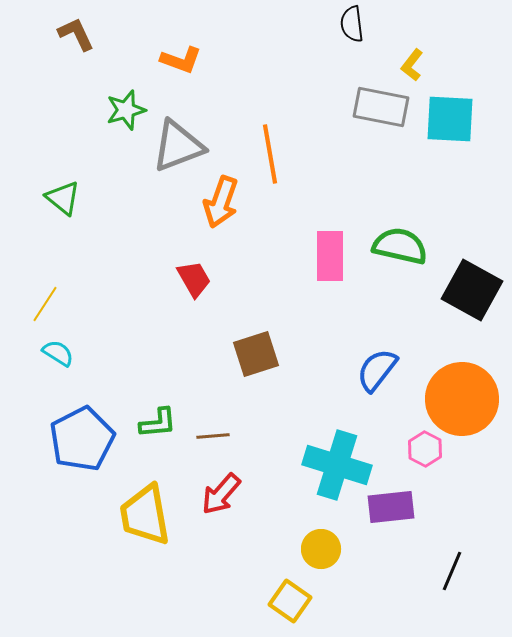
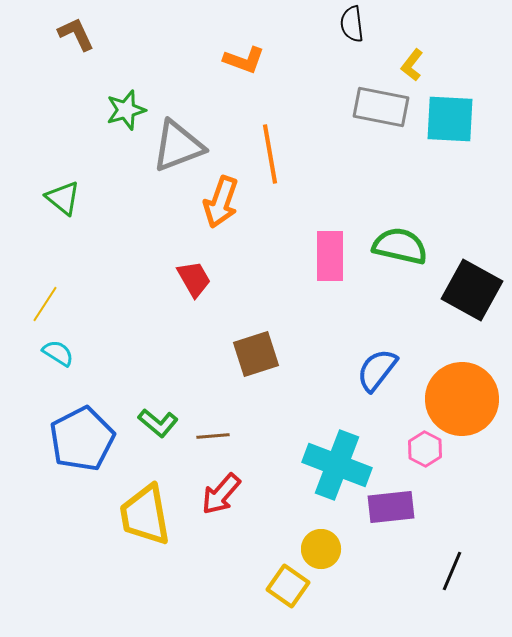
orange L-shape: moved 63 px right
green L-shape: rotated 45 degrees clockwise
cyan cross: rotated 4 degrees clockwise
yellow square: moved 2 px left, 15 px up
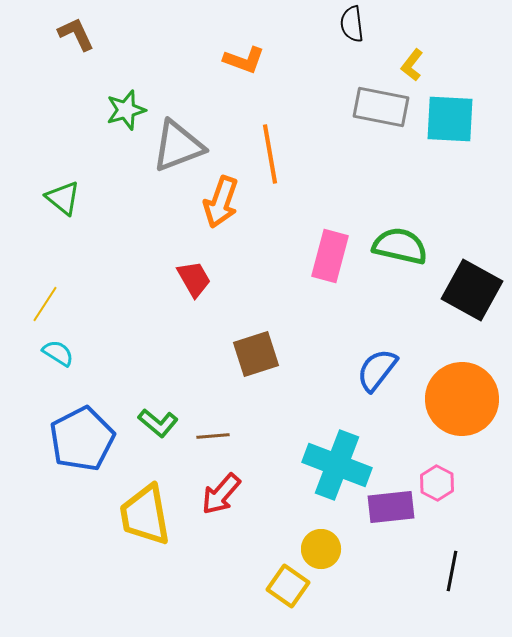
pink rectangle: rotated 15 degrees clockwise
pink hexagon: moved 12 px right, 34 px down
black line: rotated 12 degrees counterclockwise
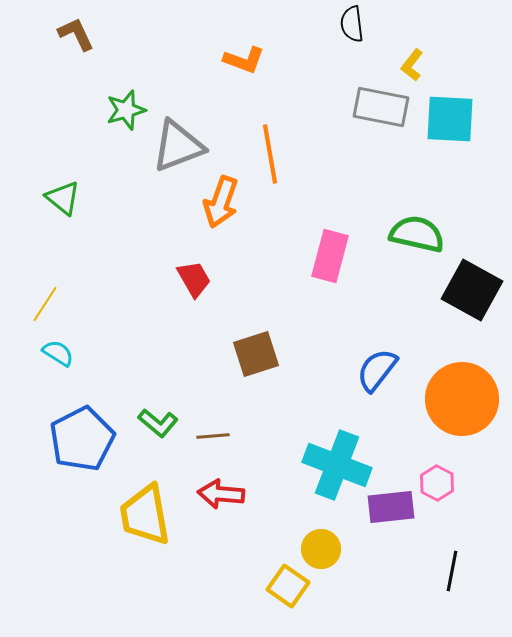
green semicircle: moved 17 px right, 12 px up
red arrow: rotated 54 degrees clockwise
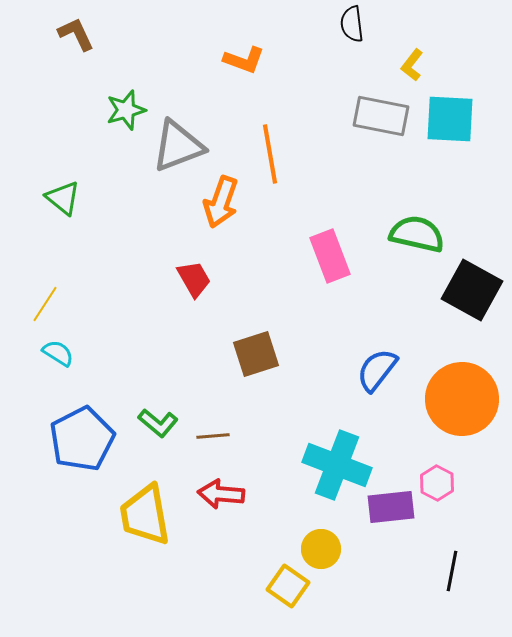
gray rectangle: moved 9 px down
pink rectangle: rotated 36 degrees counterclockwise
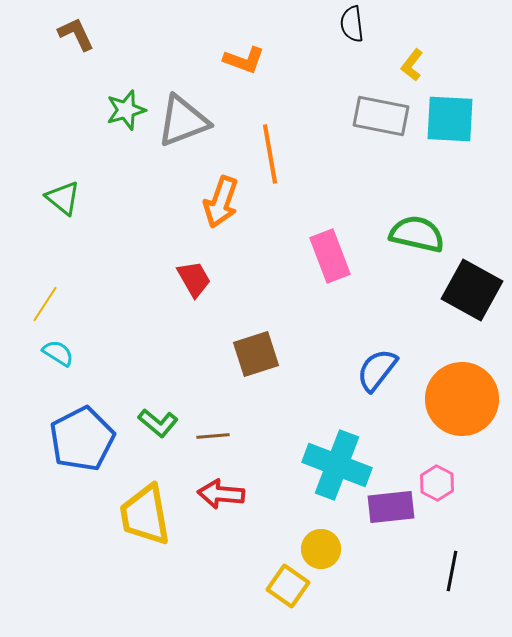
gray triangle: moved 5 px right, 25 px up
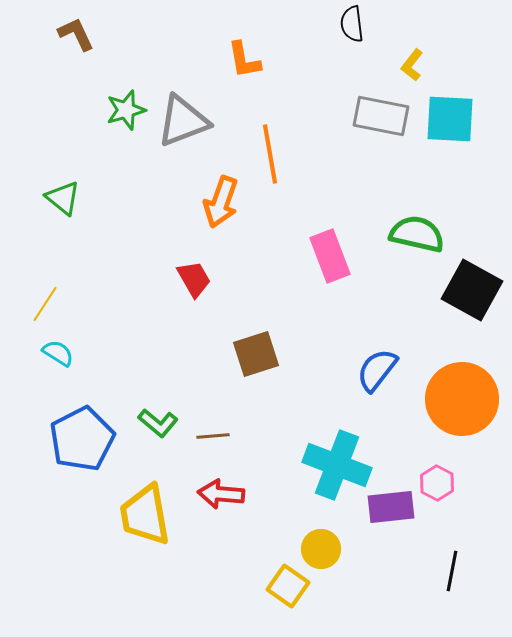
orange L-shape: rotated 60 degrees clockwise
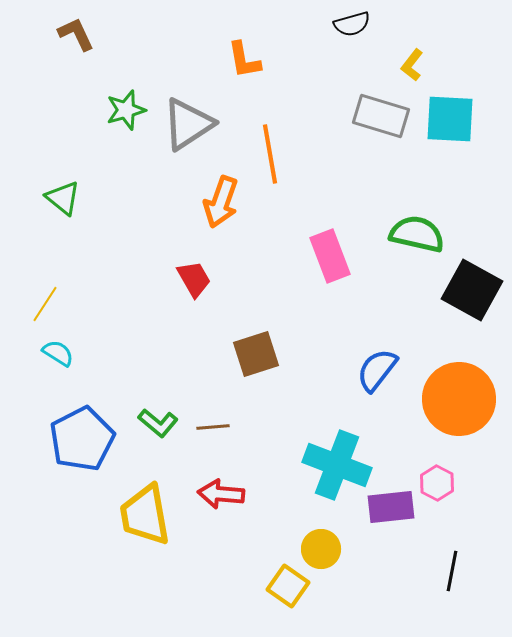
black semicircle: rotated 99 degrees counterclockwise
gray rectangle: rotated 6 degrees clockwise
gray triangle: moved 5 px right, 3 px down; rotated 12 degrees counterclockwise
orange circle: moved 3 px left
brown line: moved 9 px up
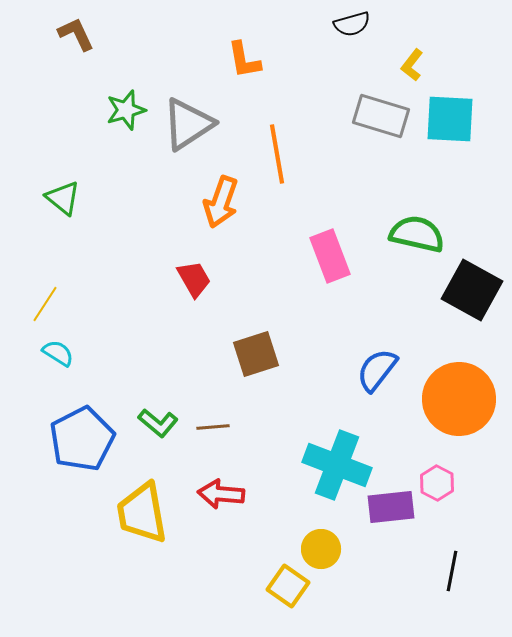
orange line: moved 7 px right
yellow trapezoid: moved 3 px left, 2 px up
